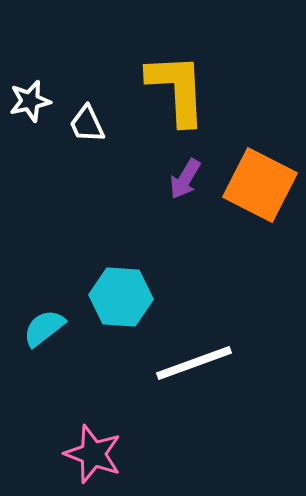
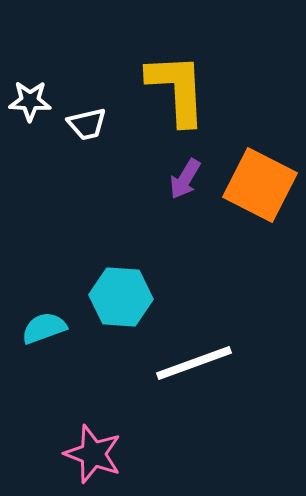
white star: rotated 15 degrees clockwise
white trapezoid: rotated 78 degrees counterclockwise
cyan semicircle: rotated 18 degrees clockwise
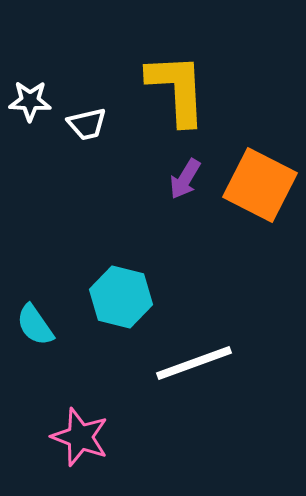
cyan hexagon: rotated 10 degrees clockwise
cyan semicircle: moved 9 px left, 3 px up; rotated 105 degrees counterclockwise
pink star: moved 13 px left, 17 px up
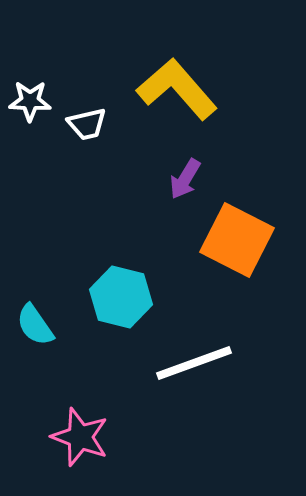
yellow L-shape: rotated 38 degrees counterclockwise
orange square: moved 23 px left, 55 px down
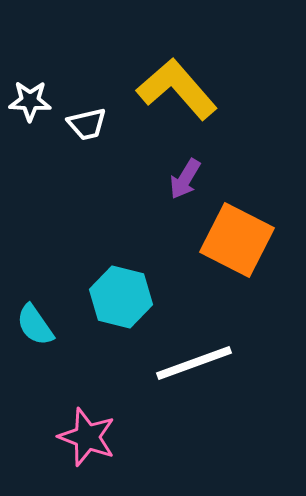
pink star: moved 7 px right
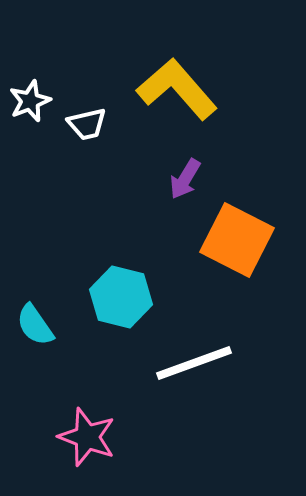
white star: rotated 24 degrees counterclockwise
